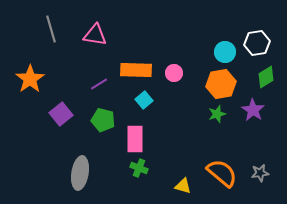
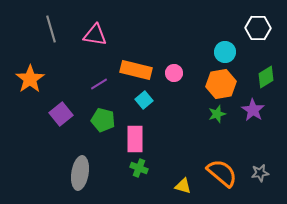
white hexagon: moved 1 px right, 15 px up; rotated 10 degrees clockwise
orange rectangle: rotated 12 degrees clockwise
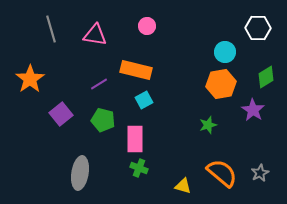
pink circle: moved 27 px left, 47 px up
cyan square: rotated 12 degrees clockwise
green star: moved 9 px left, 11 px down
gray star: rotated 18 degrees counterclockwise
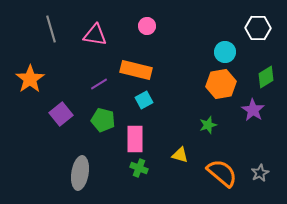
yellow triangle: moved 3 px left, 31 px up
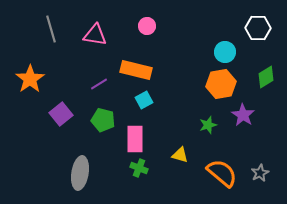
purple star: moved 10 px left, 5 px down
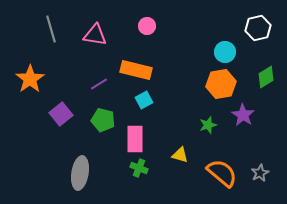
white hexagon: rotated 15 degrees counterclockwise
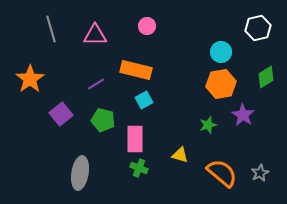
pink triangle: rotated 10 degrees counterclockwise
cyan circle: moved 4 px left
purple line: moved 3 px left
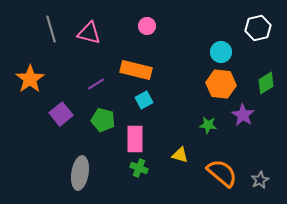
pink triangle: moved 6 px left, 2 px up; rotated 15 degrees clockwise
green diamond: moved 6 px down
orange hexagon: rotated 16 degrees clockwise
green star: rotated 24 degrees clockwise
gray star: moved 7 px down
